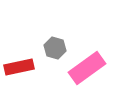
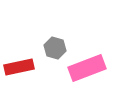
pink rectangle: rotated 15 degrees clockwise
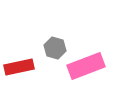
pink rectangle: moved 1 px left, 2 px up
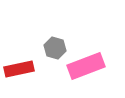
red rectangle: moved 2 px down
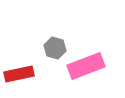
red rectangle: moved 5 px down
